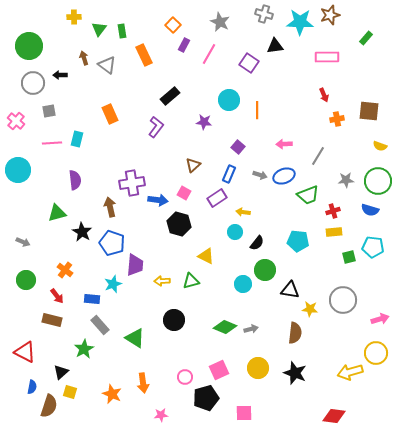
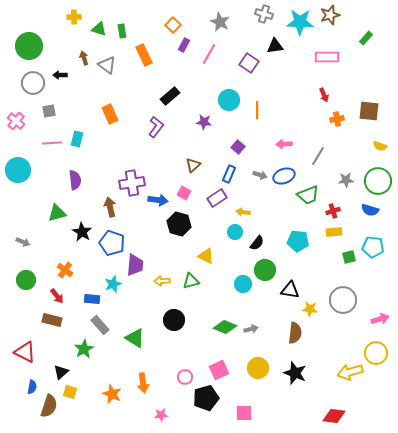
green triangle at (99, 29): rotated 49 degrees counterclockwise
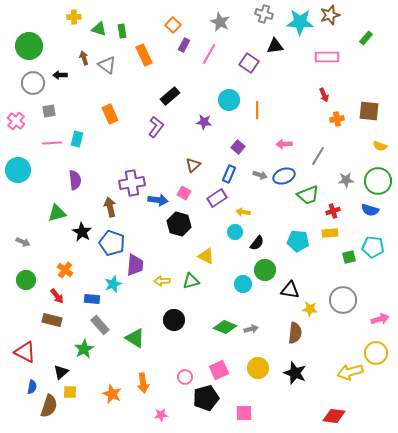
yellow rectangle at (334, 232): moved 4 px left, 1 px down
yellow square at (70, 392): rotated 16 degrees counterclockwise
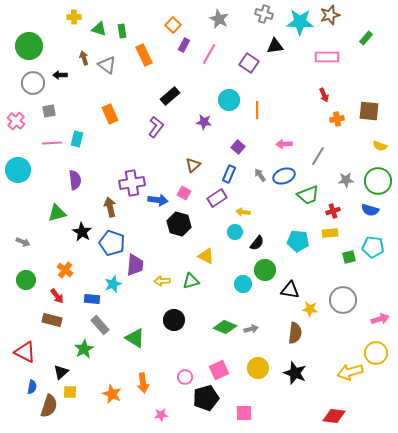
gray star at (220, 22): moved 1 px left, 3 px up
gray arrow at (260, 175): rotated 144 degrees counterclockwise
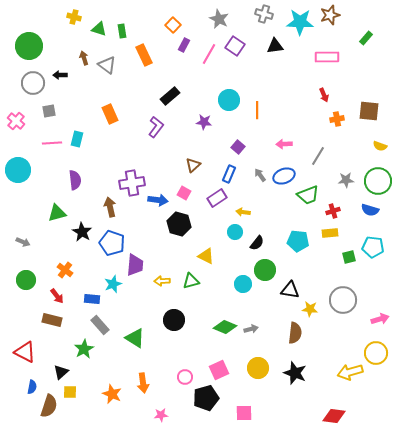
yellow cross at (74, 17): rotated 16 degrees clockwise
purple square at (249, 63): moved 14 px left, 17 px up
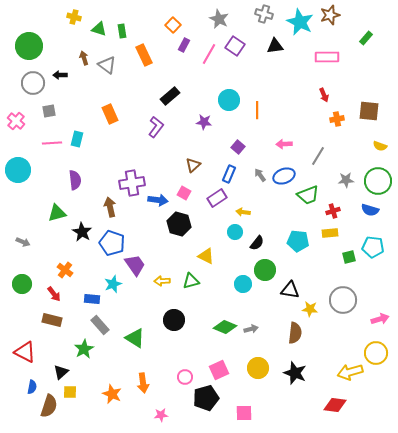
cyan star at (300, 22): rotated 24 degrees clockwise
purple trapezoid at (135, 265): rotated 40 degrees counterclockwise
green circle at (26, 280): moved 4 px left, 4 px down
red arrow at (57, 296): moved 3 px left, 2 px up
red diamond at (334, 416): moved 1 px right, 11 px up
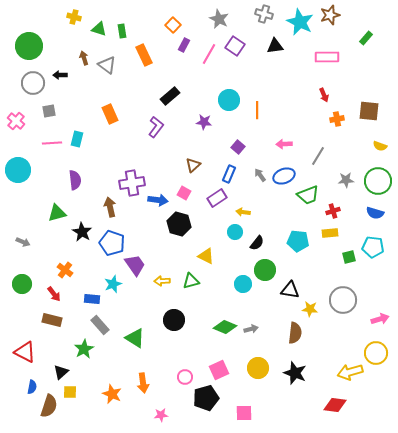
blue semicircle at (370, 210): moved 5 px right, 3 px down
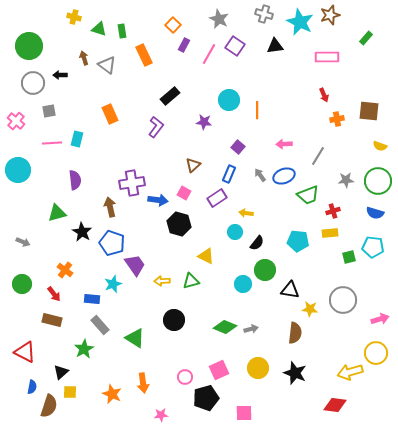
yellow arrow at (243, 212): moved 3 px right, 1 px down
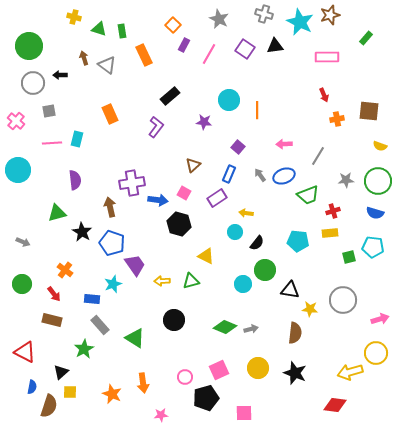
purple square at (235, 46): moved 10 px right, 3 px down
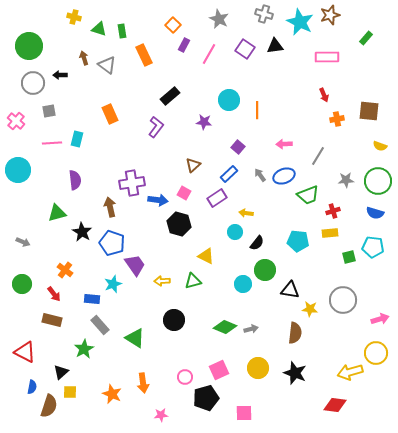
blue rectangle at (229, 174): rotated 24 degrees clockwise
green triangle at (191, 281): moved 2 px right
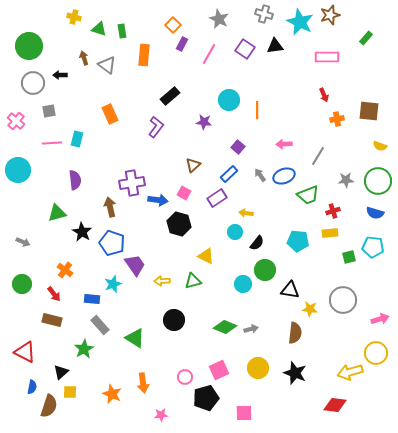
purple rectangle at (184, 45): moved 2 px left, 1 px up
orange rectangle at (144, 55): rotated 30 degrees clockwise
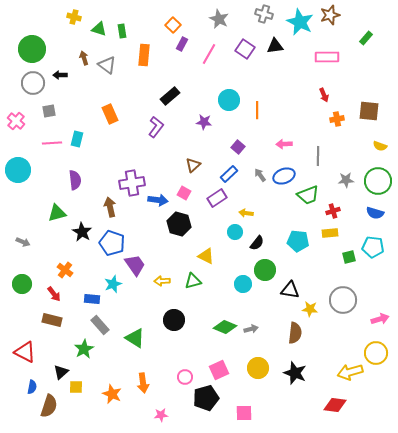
green circle at (29, 46): moved 3 px right, 3 px down
gray line at (318, 156): rotated 30 degrees counterclockwise
yellow square at (70, 392): moved 6 px right, 5 px up
